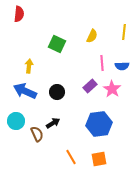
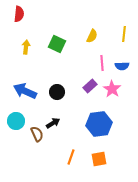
yellow line: moved 2 px down
yellow arrow: moved 3 px left, 19 px up
orange line: rotated 49 degrees clockwise
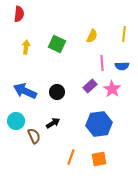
brown semicircle: moved 3 px left, 2 px down
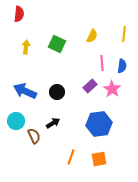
blue semicircle: rotated 80 degrees counterclockwise
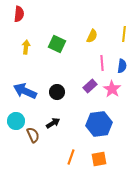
brown semicircle: moved 1 px left, 1 px up
